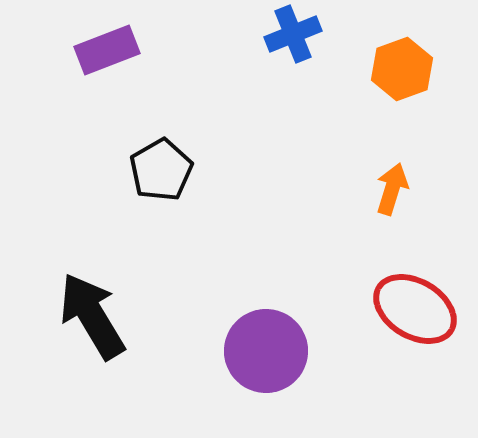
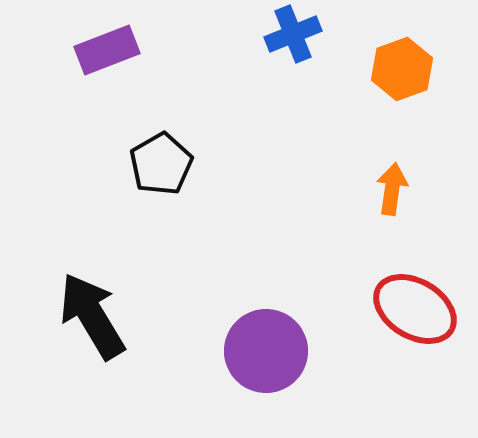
black pentagon: moved 6 px up
orange arrow: rotated 9 degrees counterclockwise
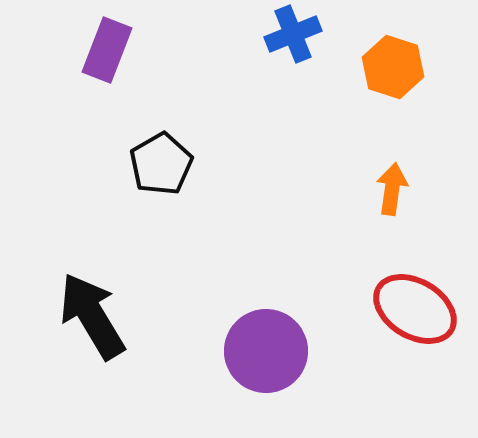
purple rectangle: rotated 48 degrees counterclockwise
orange hexagon: moved 9 px left, 2 px up; rotated 22 degrees counterclockwise
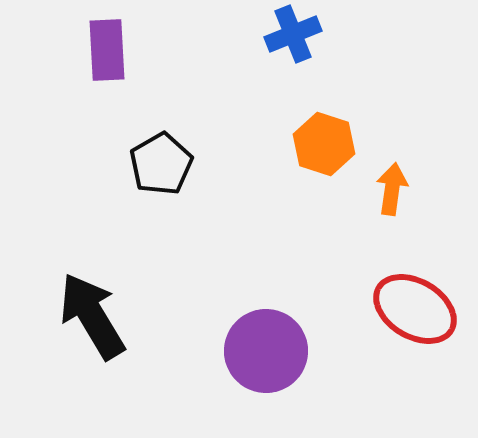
purple rectangle: rotated 24 degrees counterclockwise
orange hexagon: moved 69 px left, 77 px down
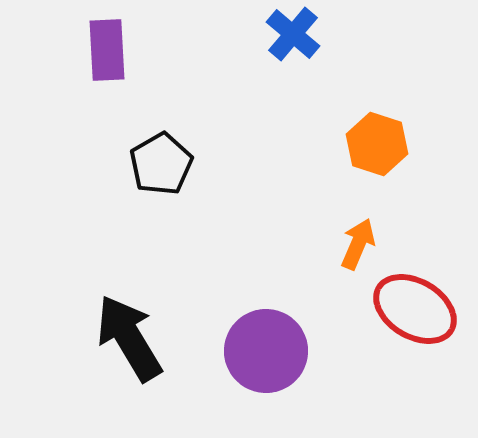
blue cross: rotated 28 degrees counterclockwise
orange hexagon: moved 53 px right
orange arrow: moved 34 px left, 55 px down; rotated 15 degrees clockwise
black arrow: moved 37 px right, 22 px down
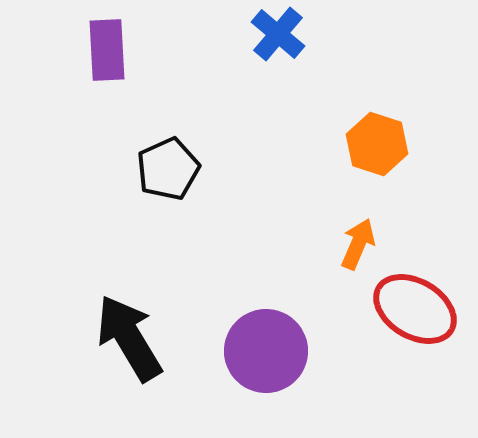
blue cross: moved 15 px left
black pentagon: moved 7 px right, 5 px down; rotated 6 degrees clockwise
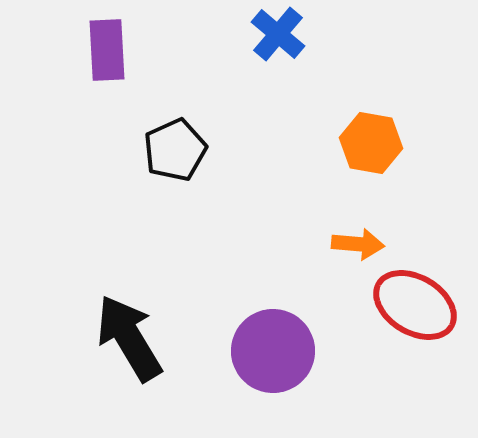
orange hexagon: moved 6 px left, 1 px up; rotated 8 degrees counterclockwise
black pentagon: moved 7 px right, 19 px up
orange arrow: rotated 72 degrees clockwise
red ellipse: moved 4 px up
purple circle: moved 7 px right
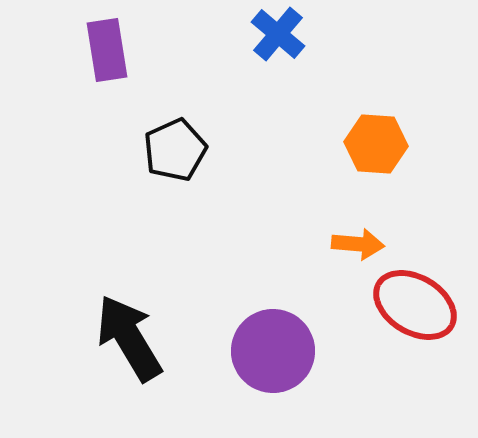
purple rectangle: rotated 6 degrees counterclockwise
orange hexagon: moved 5 px right, 1 px down; rotated 6 degrees counterclockwise
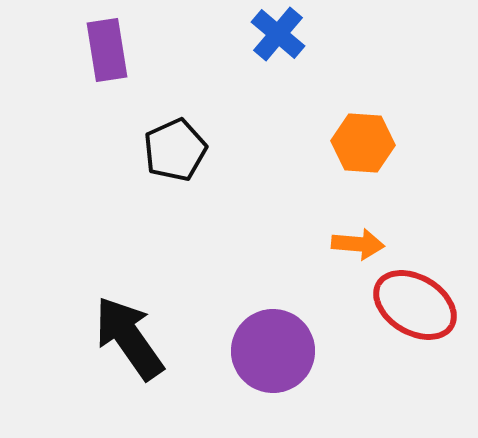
orange hexagon: moved 13 px left, 1 px up
black arrow: rotated 4 degrees counterclockwise
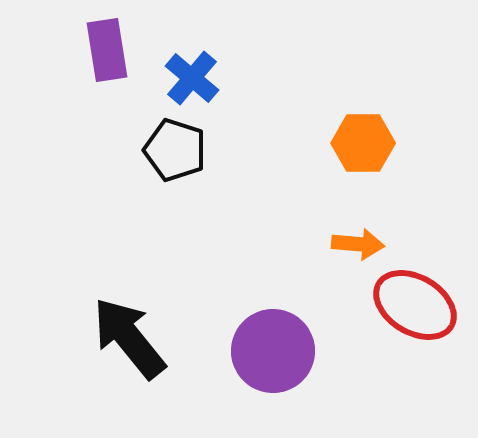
blue cross: moved 86 px left, 44 px down
orange hexagon: rotated 4 degrees counterclockwise
black pentagon: rotated 30 degrees counterclockwise
black arrow: rotated 4 degrees counterclockwise
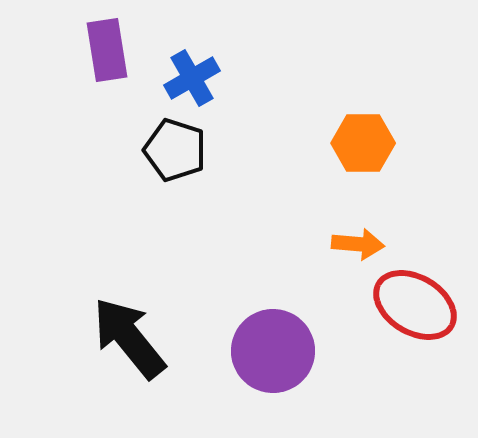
blue cross: rotated 20 degrees clockwise
